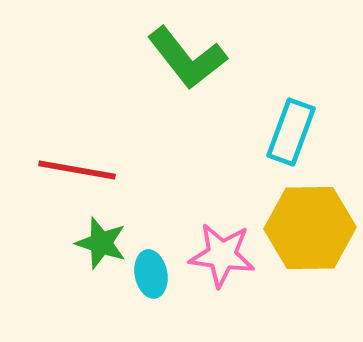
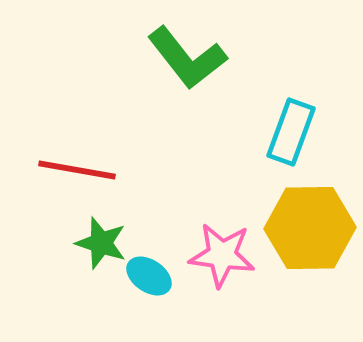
cyan ellipse: moved 2 px left, 2 px down; rotated 45 degrees counterclockwise
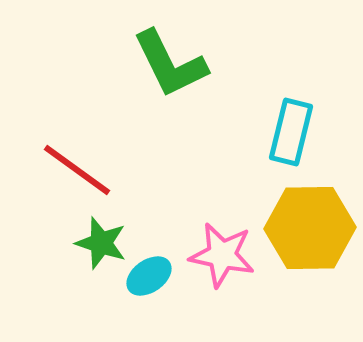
green L-shape: moved 17 px left, 6 px down; rotated 12 degrees clockwise
cyan rectangle: rotated 6 degrees counterclockwise
red line: rotated 26 degrees clockwise
pink star: rotated 4 degrees clockwise
cyan ellipse: rotated 69 degrees counterclockwise
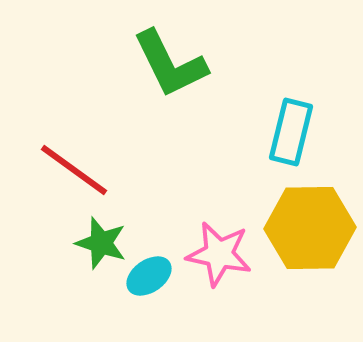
red line: moved 3 px left
pink star: moved 3 px left, 1 px up
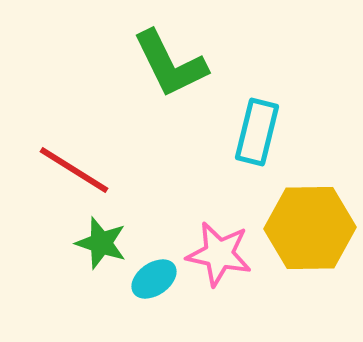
cyan rectangle: moved 34 px left
red line: rotated 4 degrees counterclockwise
cyan ellipse: moved 5 px right, 3 px down
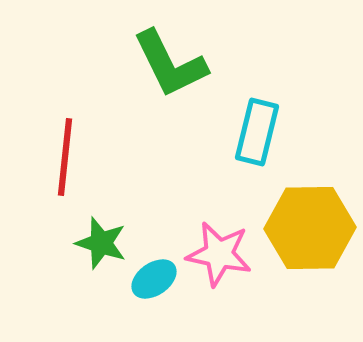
red line: moved 9 px left, 13 px up; rotated 64 degrees clockwise
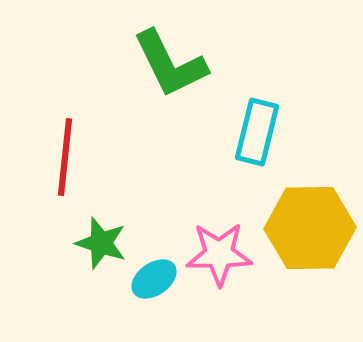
pink star: rotated 12 degrees counterclockwise
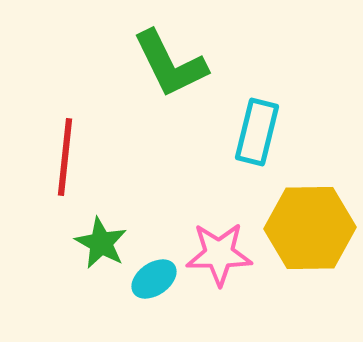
green star: rotated 10 degrees clockwise
